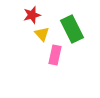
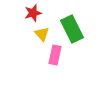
red star: moved 1 px right, 2 px up
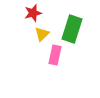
green rectangle: rotated 44 degrees clockwise
yellow triangle: rotated 28 degrees clockwise
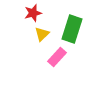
pink rectangle: moved 2 px right, 2 px down; rotated 30 degrees clockwise
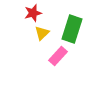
yellow triangle: moved 1 px up
pink rectangle: moved 1 px right, 1 px up
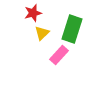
pink rectangle: moved 1 px right, 1 px up
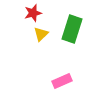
yellow triangle: moved 1 px left, 1 px down
pink rectangle: moved 3 px right, 26 px down; rotated 24 degrees clockwise
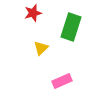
green rectangle: moved 1 px left, 2 px up
yellow triangle: moved 14 px down
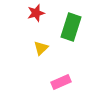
red star: moved 3 px right
pink rectangle: moved 1 px left, 1 px down
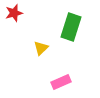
red star: moved 22 px left
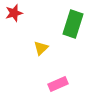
green rectangle: moved 2 px right, 3 px up
pink rectangle: moved 3 px left, 2 px down
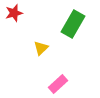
green rectangle: rotated 12 degrees clockwise
pink rectangle: rotated 18 degrees counterclockwise
